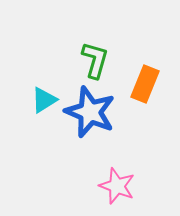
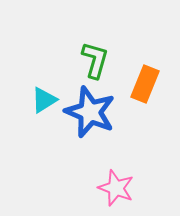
pink star: moved 1 px left, 2 px down
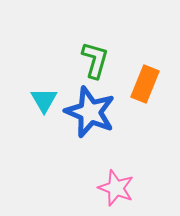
cyan triangle: rotated 28 degrees counterclockwise
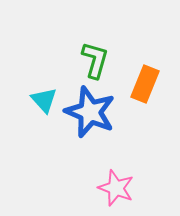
cyan triangle: rotated 12 degrees counterclockwise
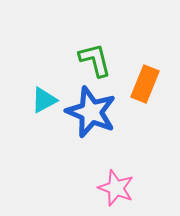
green L-shape: rotated 30 degrees counterclockwise
cyan triangle: rotated 44 degrees clockwise
blue star: moved 1 px right
